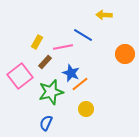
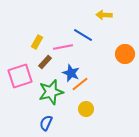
pink square: rotated 20 degrees clockwise
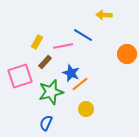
pink line: moved 1 px up
orange circle: moved 2 px right
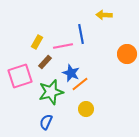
blue line: moved 2 px left, 1 px up; rotated 48 degrees clockwise
blue semicircle: moved 1 px up
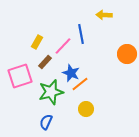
pink line: rotated 36 degrees counterclockwise
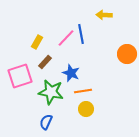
pink line: moved 3 px right, 8 px up
orange line: moved 3 px right, 7 px down; rotated 30 degrees clockwise
green star: rotated 25 degrees clockwise
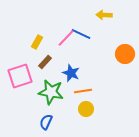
blue line: rotated 54 degrees counterclockwise
orange circle: moved 2 px left
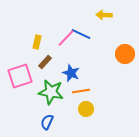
yellow rectangle: rotated 16 degrees counterclockwise
orange line: moved 2 px left
blue semicircle: moved 1 px right
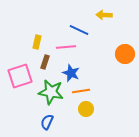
blue line: moved 2 px left, 4 px up
pink line: moved 9 px down; rotated 42 degrees clockwise
brown rectangle: rotated 24 degrees counterclockwise
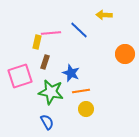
blue line: rotated 18 degrees clockwise
pink line: moved 15 px left, 14 px up
blue semicircle: rotated 126 degrees clockwise
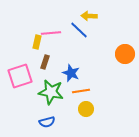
yellow arrow: moved 15 px left, 1 px down
blue semicircle: rotated 105 degrees clockwise
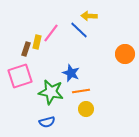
pink line: rotated 48 degrees counterclockwise
brown rectangle: moved 19 px left, 13 px up
